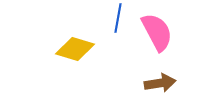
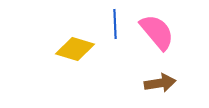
blue line: moved 3 px left, 6 px down; rotated 12 degrees counterclockwise
pink semicircle: rotated 12 degrees counterclockwise
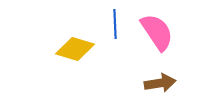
pink semicircle: rotated 6 degrees clockwise
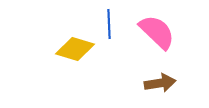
blue line: moved 6 px left
pink semicircle: rotated 12 degrees counterclockwise
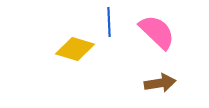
blue line: moved 2 px up
